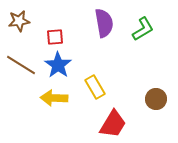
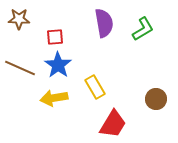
brown star: moved 2 px up; rotated 10 degrees clockwise
brown line: moved 1 px left, 3 px down; rotated 8 degrees counterclockwise
yellow arrow: rotated 12 degrees counterclockwise
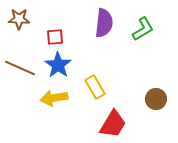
purple semicircle: rotated 16 degrees clockwise
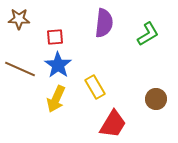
green L-shape: moved 5 px right, 5 px down
brown line: moved 1 px down
yellow arrow: moved 2 px right, 1 px down; rotated 56 degrees counterclockwise
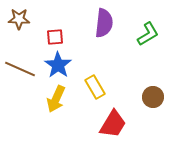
brown circle: moved 3 px left, 2 px up
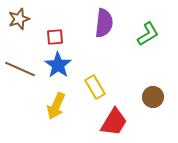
brown star: rotated 20 degrees counterclockwise
yellow arrow: moved 7 px down
red trapezoid: moved 1 px right, 2 px up
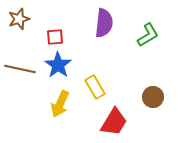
green L-shape: moved 1 px down
brown line: rotated 12 degrees counterclockwise
yellow arrow: moved 4 px right, 2 px up
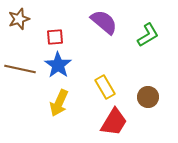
purple semicircle: moved 1 px up; rotated 56 degrees counterclockwise
yellow rectangle: moved 10 px right
brown circle: moved 5 px left
yellow arrow: moved 1 px left, 1 px up
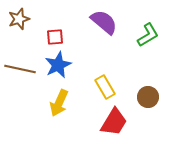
blue star: rotated 12 degrees clockwise
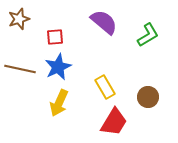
blue star: moved 2 px down
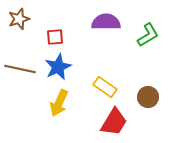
purple semicircle: moved 2 px right; rotated 40 degrees counterclockwise
yellow rectangle: rotated 25 degrees counterclockwise
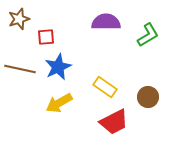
red square: moved 9 px left
yellow arrow: rotated 36 degrees clockwise
red trapezoid: rotated 32 degrees clockwise
